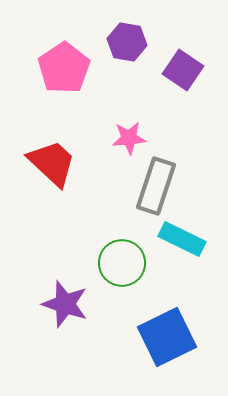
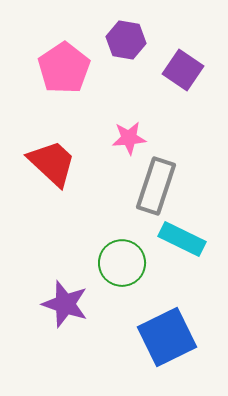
purple hexagon: moved 1 px left, 2 px up
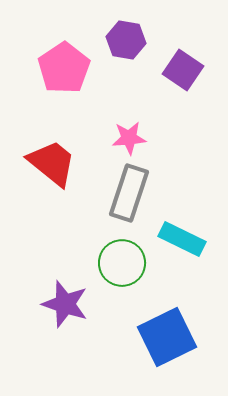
red trapezoid: rotated 4 degrees counterclockwise
gray rectangle: moved 27 px left, 7 px down
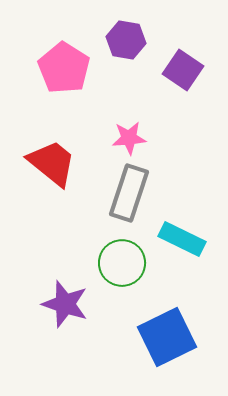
pink pentagon: rotated 6 degrees counterclockwise
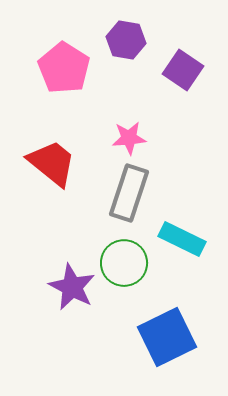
green circle: moved 2 px right
purple star: moved 7 px right, 17 px up; rotated 9 degrees clockwise
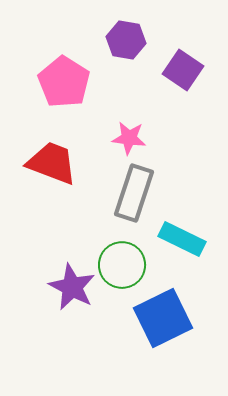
pink pentagon: moved 14 px down
pink star: rotated 12 degrees clockwise
red trapezoid: rotated 18 degrees counterclockwise
gray rectangle: moved 5 px right
green circle: moved 2 px left, 2 px down
blue square: moved 4 px left, 19 px up
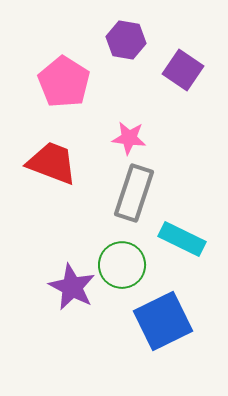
blue square: moved 3 px down
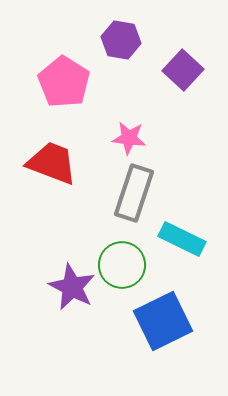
purple hexagon: moved 5 px left
purple square: rotated 9 degrees clockwise
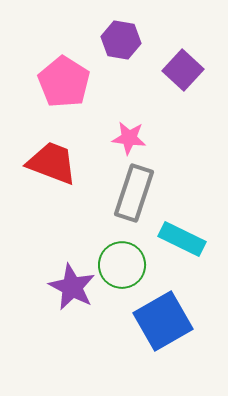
blue square: rotated 4 degrees counterclockwise
